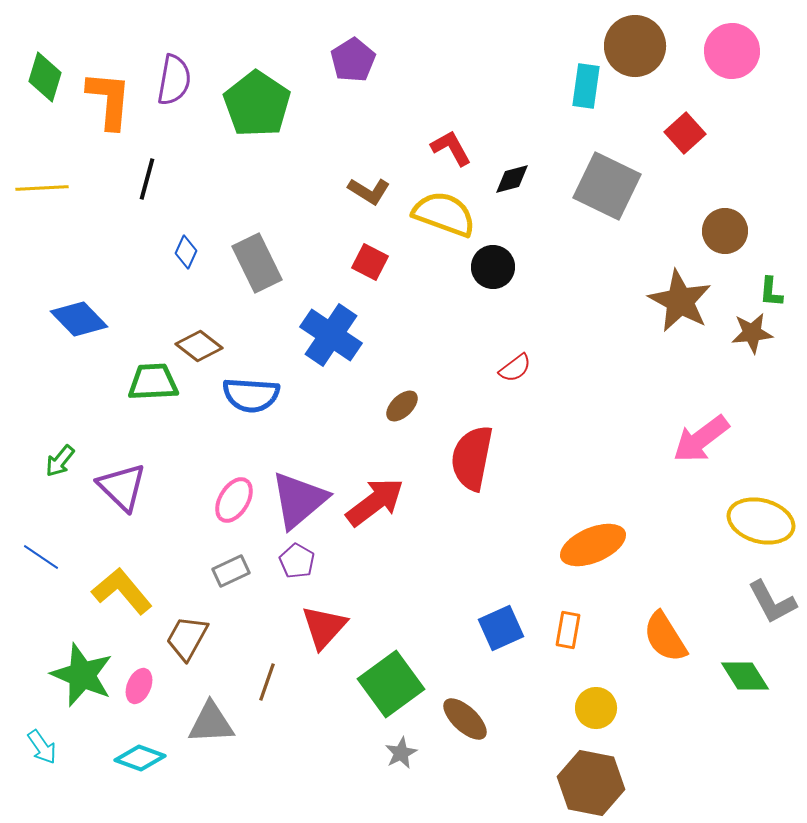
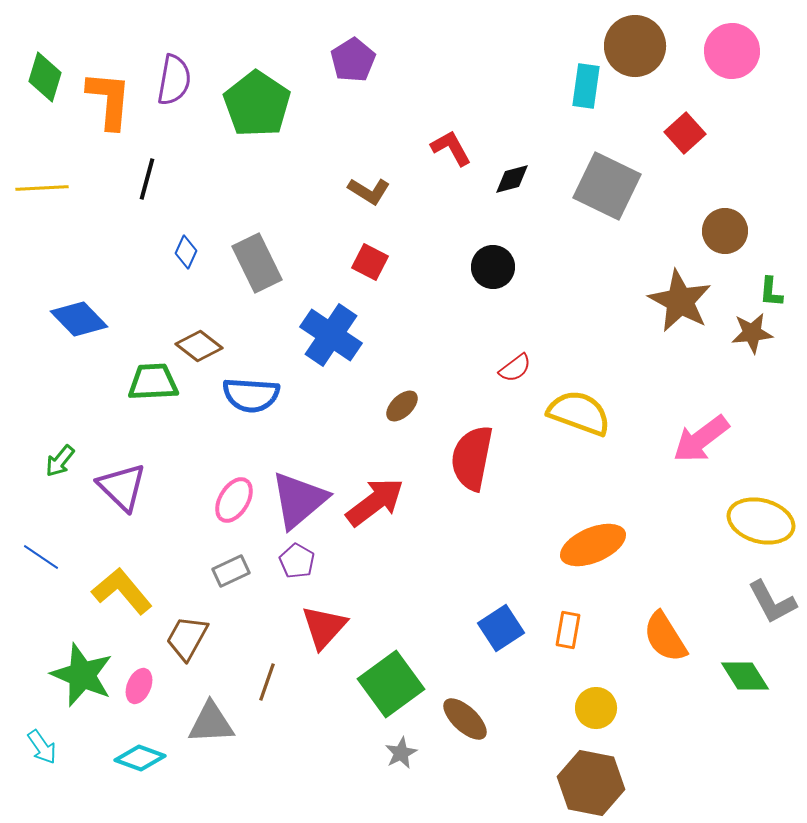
yellow semicircle at (444, 214): moved 135 px right, 199 px down
blue square at (501, 628): rotated 9 degrees counterclockwise
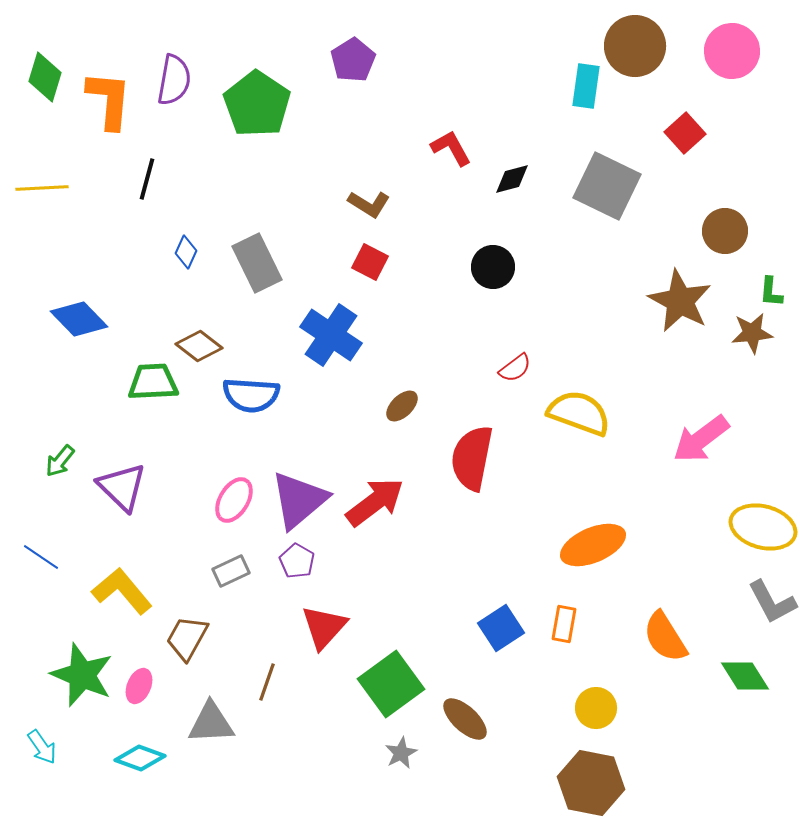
brown L-shape at (369, 191): moved 13 px down
yellow ellipse at (761, 521): moved 2 px right, 6 px down
orange rectangle at (568, 630): moved 4 px left, 6 px up
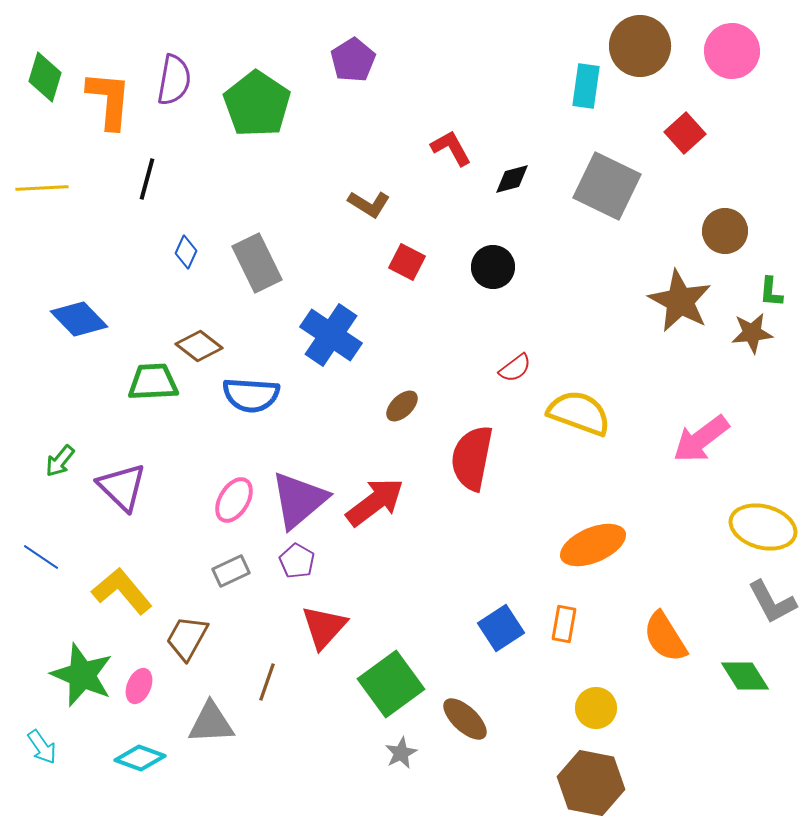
brown circle at (635, 46): moved 5 px right
red square at (370, 262): moved 37 px right
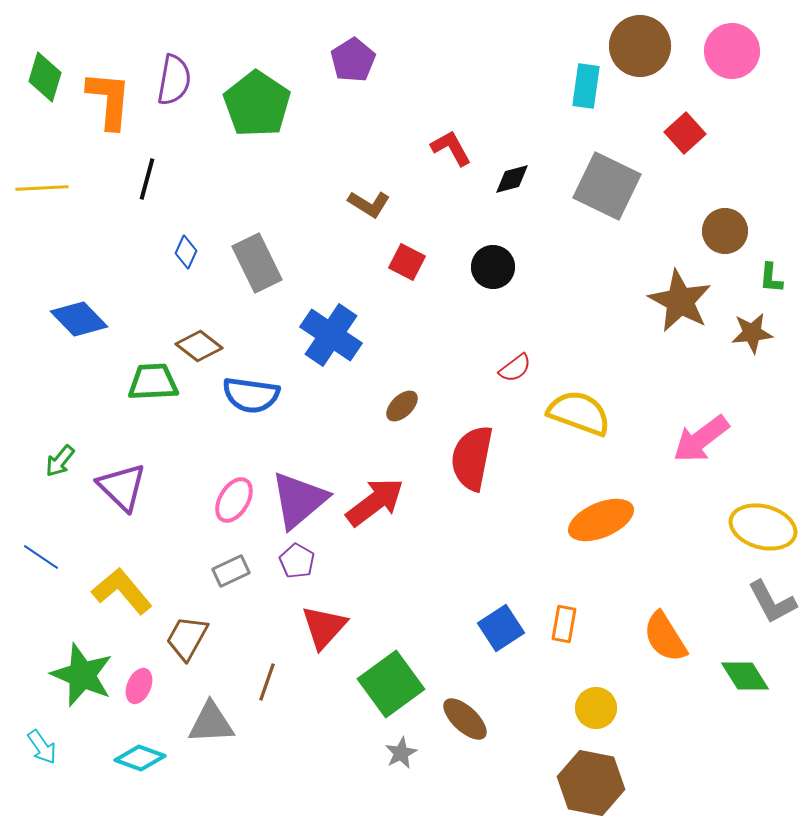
green L-shape at (771, 292): moved 14 px up
blue semicircle at (251, 395): rotated 4 degrees clockwise
orange ellipse at (593, 545): moved 8 px right, 25 px up
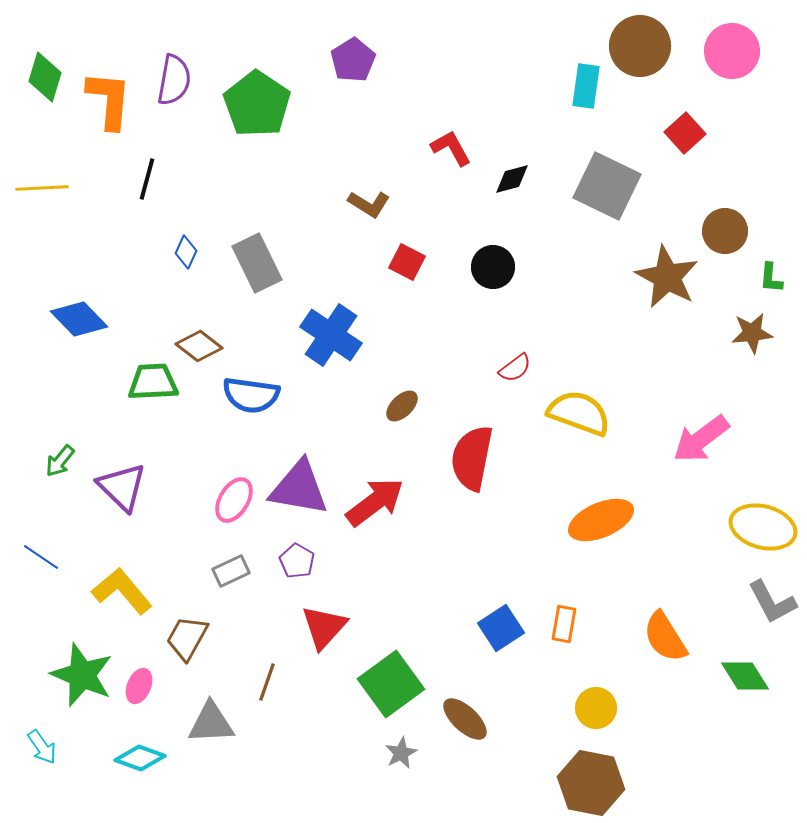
brown star at (680, 301): moved 13 px left, 24 px up
purple triangle at (299, 500): moved 12 px up; rotated 50 degrees clockwise
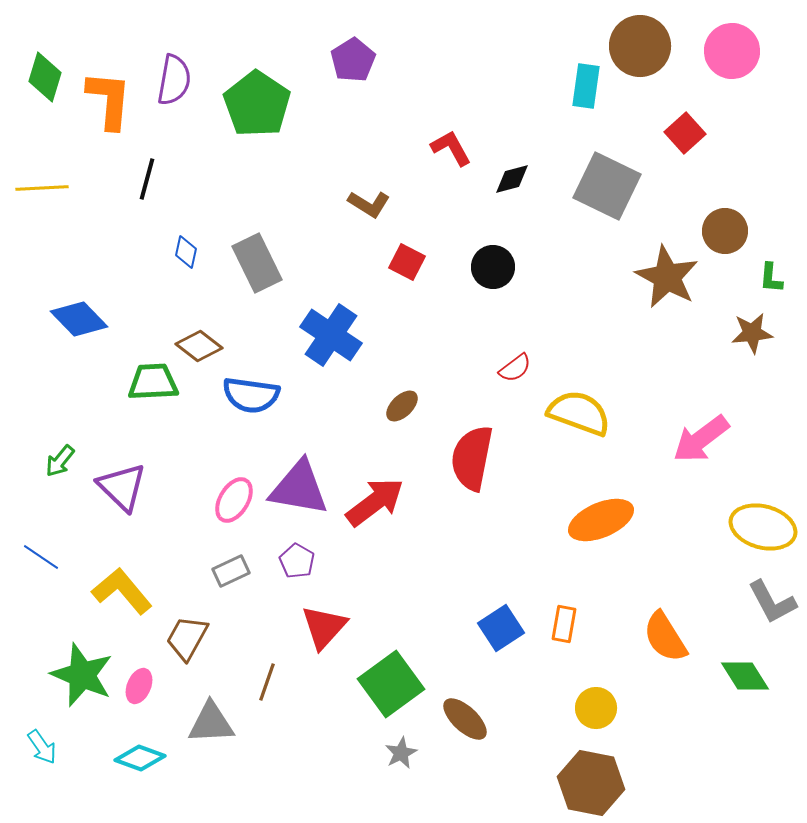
blue diamond at (186, 252): rotated 12 degrees counterclockwise
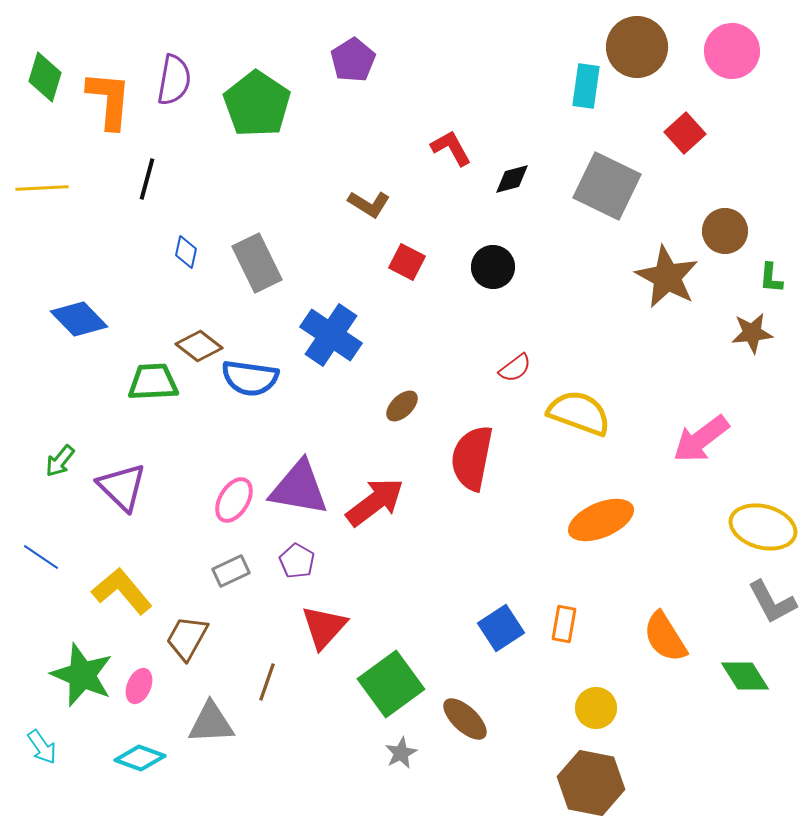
brown circle at (640, 46): moved 3 px left, 1 px down
blue semicircle at (251, 395): moved 1 px left, 17 px up
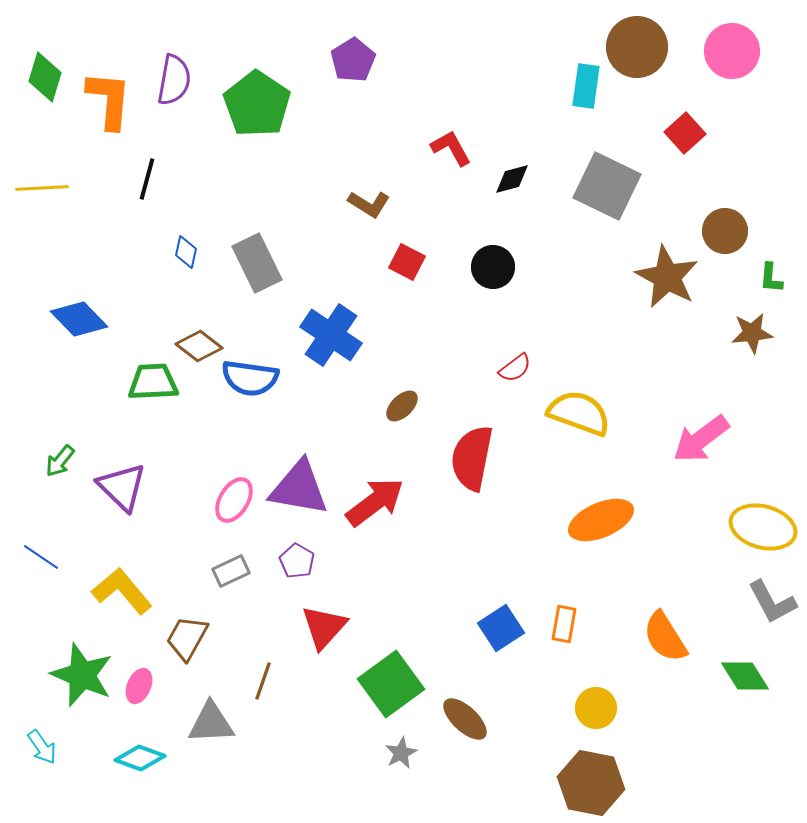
brown line at (267, 682): moved 4 px left, 1 px up
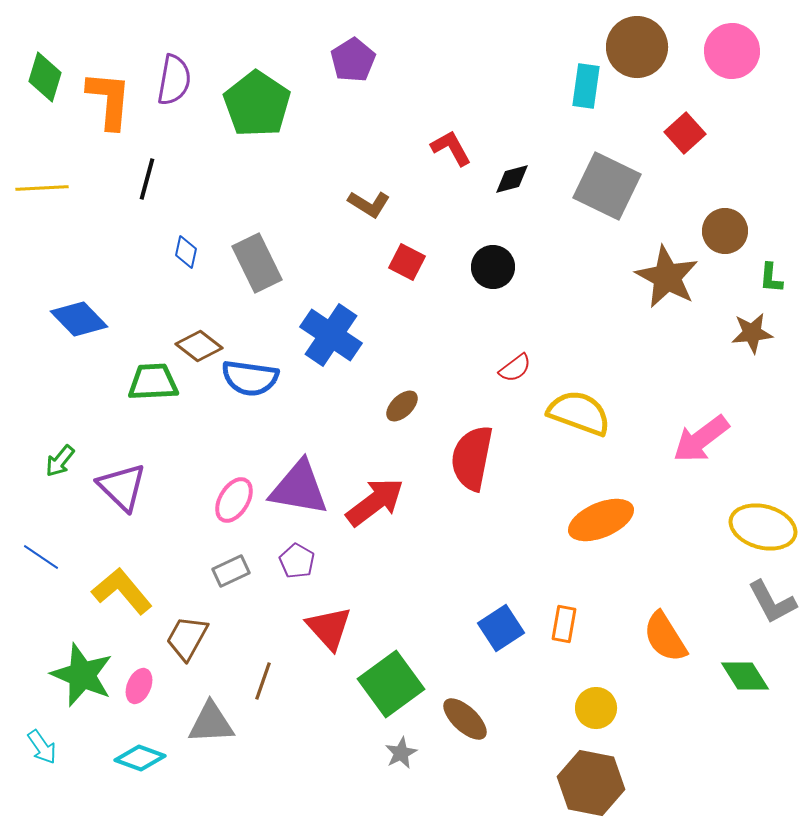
red triangle at (324, 627): moved 5 px right, 1 px down; rotated 24 degrees counterclockwise
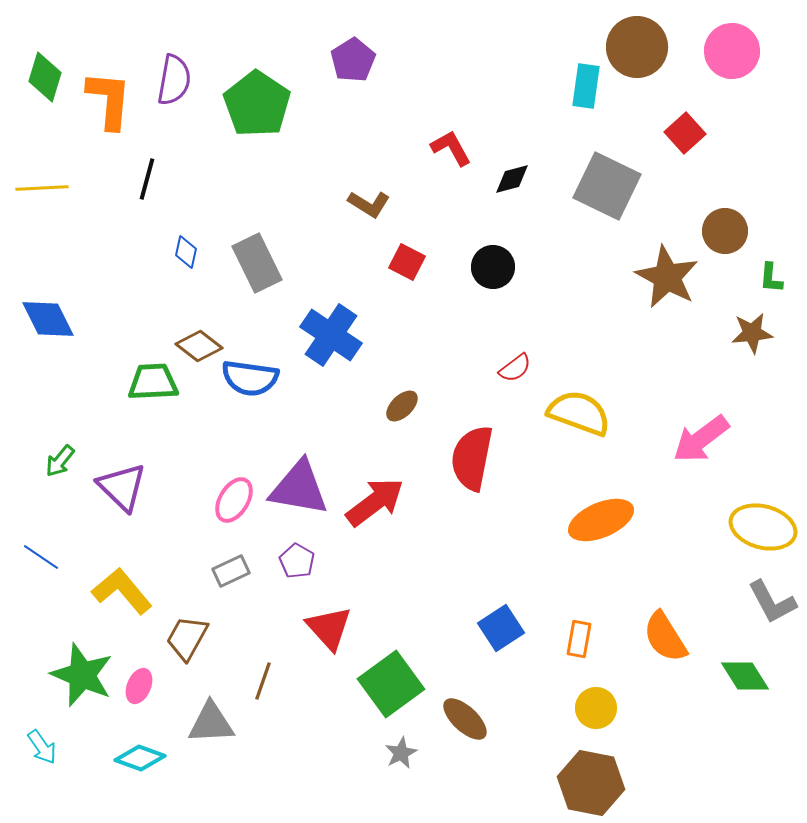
blue diamond at (79, 319): moved 31 px left; rotated 18 degrees clockwise
orange rectangle at (564, 624): moved 15 px right, 15 px down
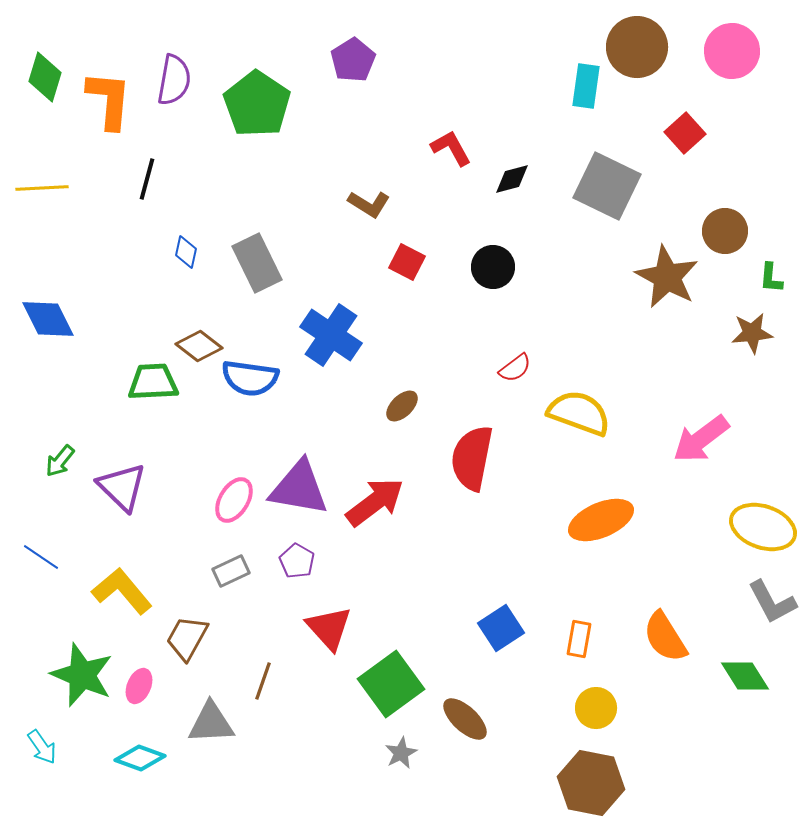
yellow ellipse at (763, 527): rotated 4 degrees clockwise
